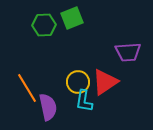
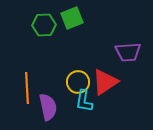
orange line: rotated 28 degrees clockwise
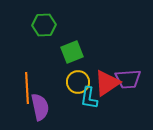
green square: moved 34 px down
purple trapezoid: moved 27 px down
red triangle: moved 2 px right, 1 px down
cyan L-shape: moved 5 px right, 3 px up
purple semicircle: moved 8 px left
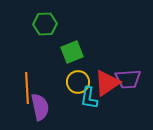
green hexagon: moved 1 px right, 1 px up
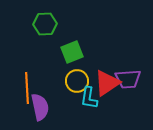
yellow circle: moved 1 px left, 1 px up
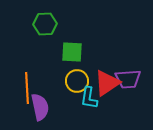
green square: rotated 25 degrees clockwise
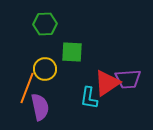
yellow circle: moved 32 px left, 12 px up
orange line: rotated 24 degrees clockwise
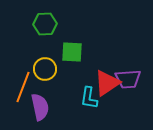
orange line: moved 4 px left, 1 px up
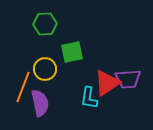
green square: rotated 15 degrees counterclockwise
purple semicircle: moved 4 px up
